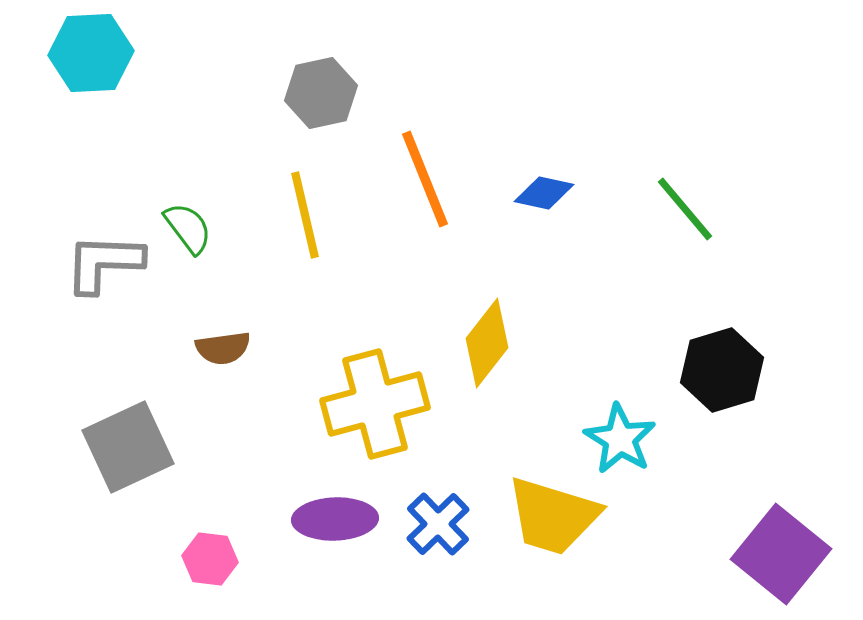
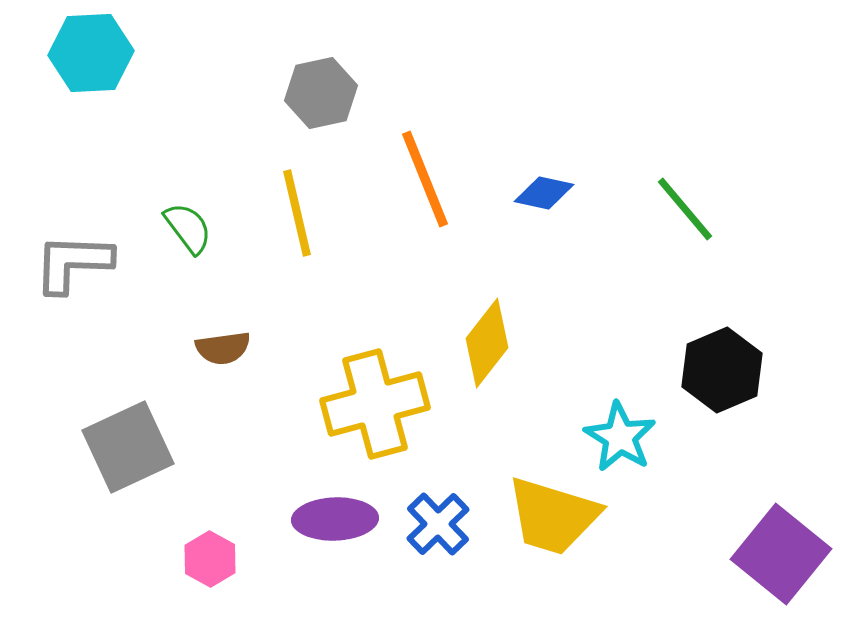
yellow line: moved 8 px left, 2 px up
gray L-shape: moved 31 px left
black hexagon: rotated 6 degrees counterclockwise
cyan star: moved 2 px up
pink hexagon: rotated 22 degrees clockwise
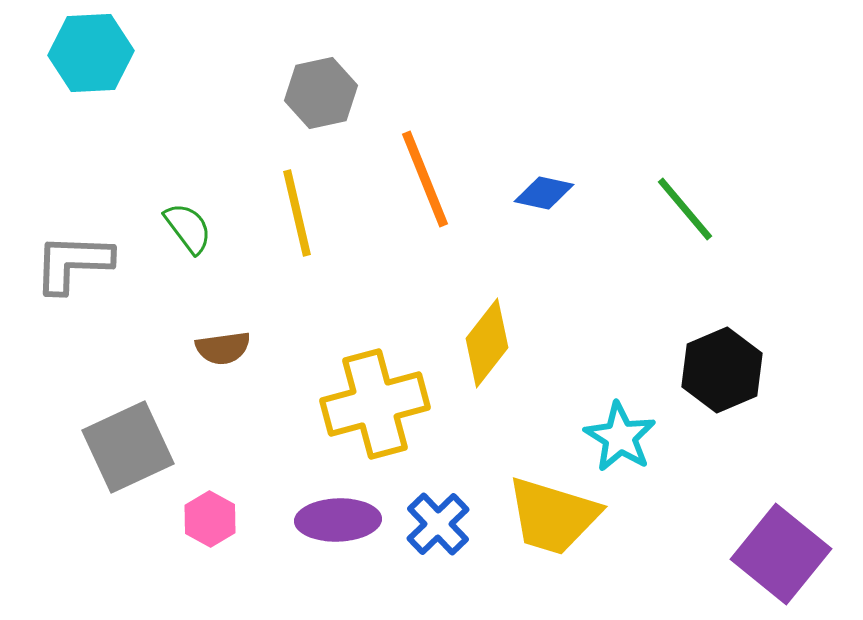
purple ellipse: moved 3 px right, 1 px down
pink hexagon: moved 40 px up
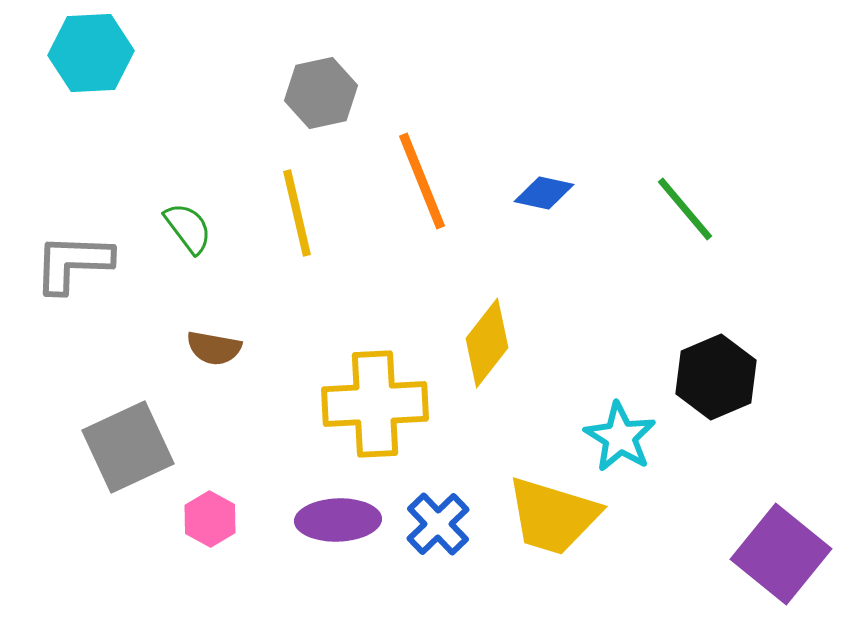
orange line: moved 3 px left, 2 px down
brown semicircle: moved 9 px left; rotated 18 degrees clockwise
black hexagon: moved 6 px left, 7 px down
yellow cross: rotated 12 degrees clockwise
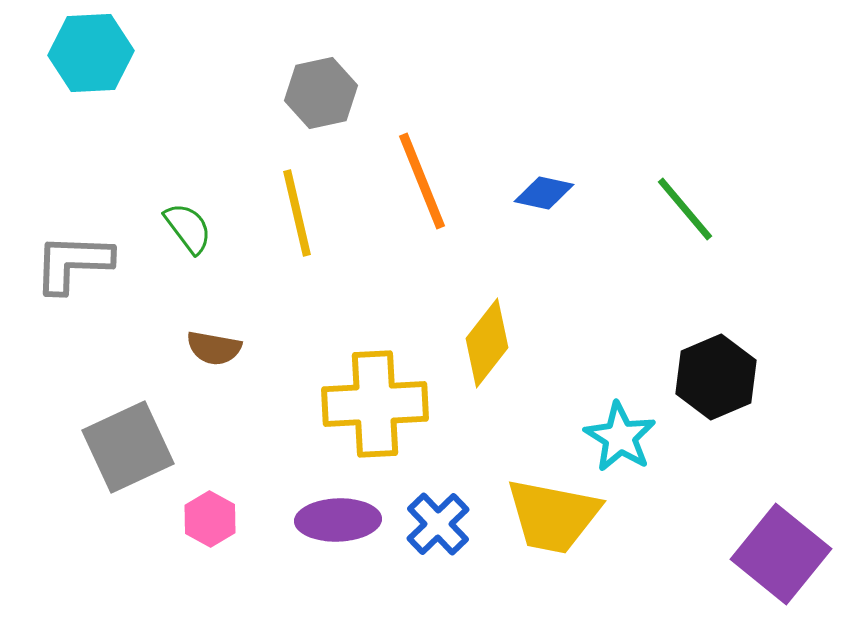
yellow trapezoid: rotated 6 degrees counterclockwise
